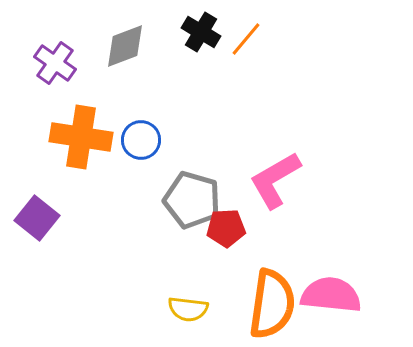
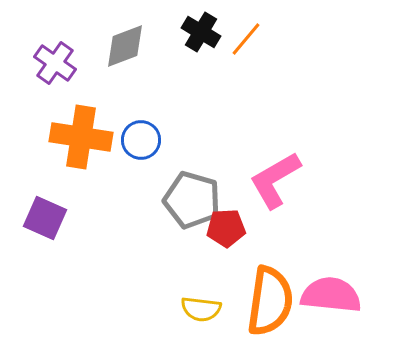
purple square: moved 8 px right; rotated 15 degrees counterclockwise
orange semicircle: moved 2 px left, 3 px up
yellow semicircle: moved 13 px right
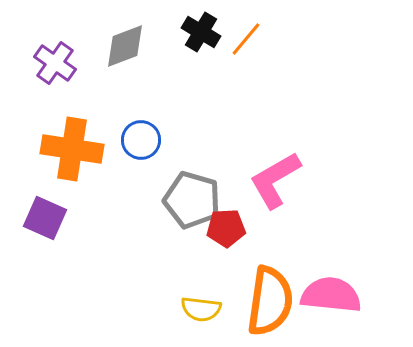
orange cross: moved 9 px left, 12 px down
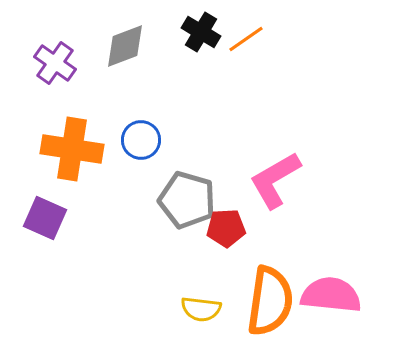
orange line: rotated 15 degrees clockwise
gray pentagon: moved 5 px left
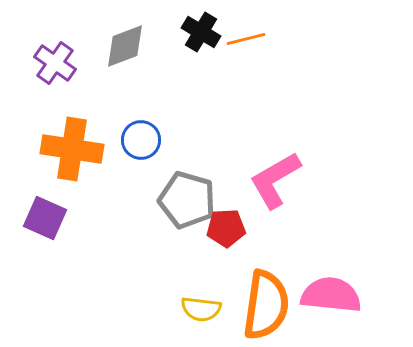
orange line: rotated 21 degrees clockwise
orange semicircle: moved 4 px left, 4 px down
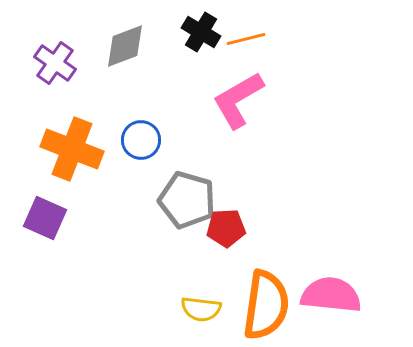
orange cross: rotated 12 degrees clockwise
pink L-shape: moved 37 px left, 80 px up
